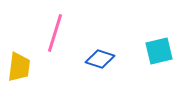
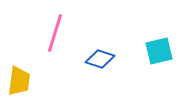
yellow trapezoid: moved 14 px down
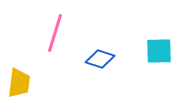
cyan square: rotated 12 degrees clockwise
yellow trapezoid: moved 2 px down
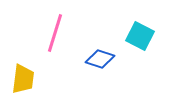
cyan square: moved 19 px left, 15 px up; rotated 28 degrees clockwise
yellow trapezoid: moved 4 px right, 4 px up
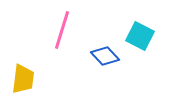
pink line: moved 7 px right, 3 px up
blue diamond: moved 5 px right, 3 px up; rotated 28 degrees clockwise
